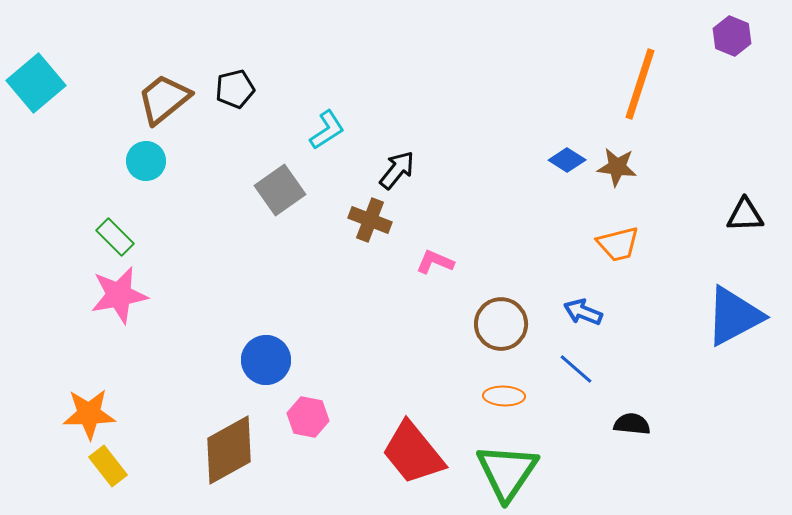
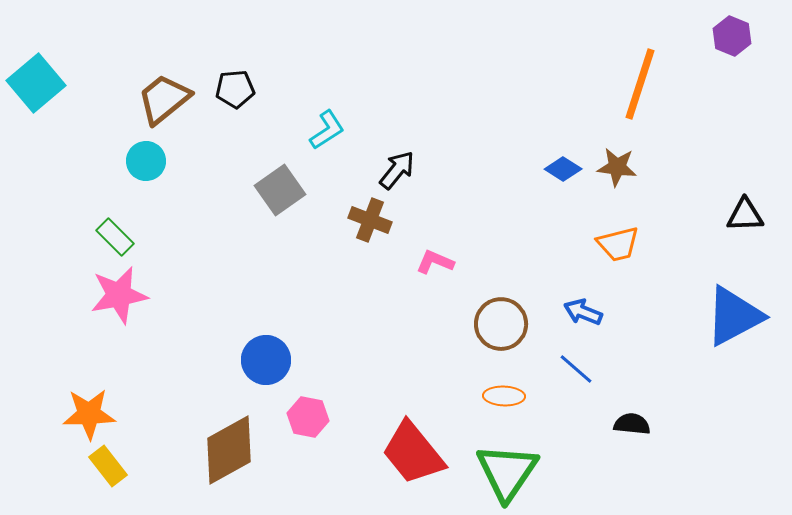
black pentagon: rotated 9 degrees clockwise
blue diamond: moved 4 px left, 9 px down
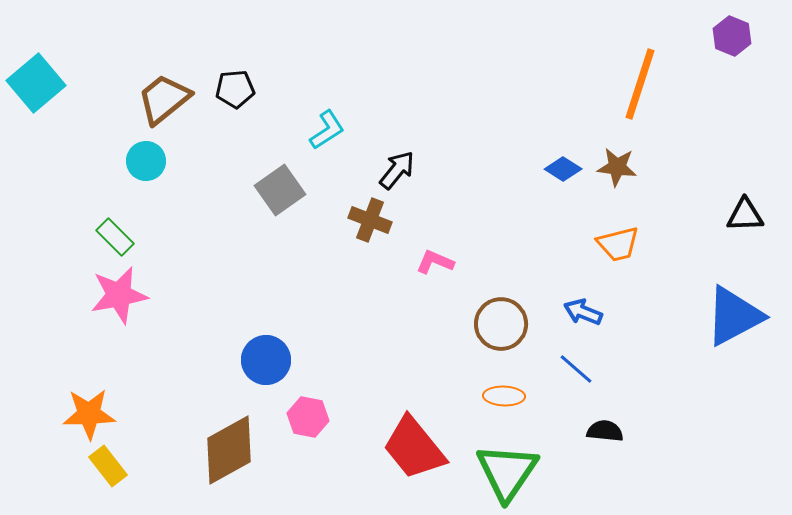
black semicircle: moved 27 px left, 7 px down
red trapezoid: moved 1 px right, 5 px up
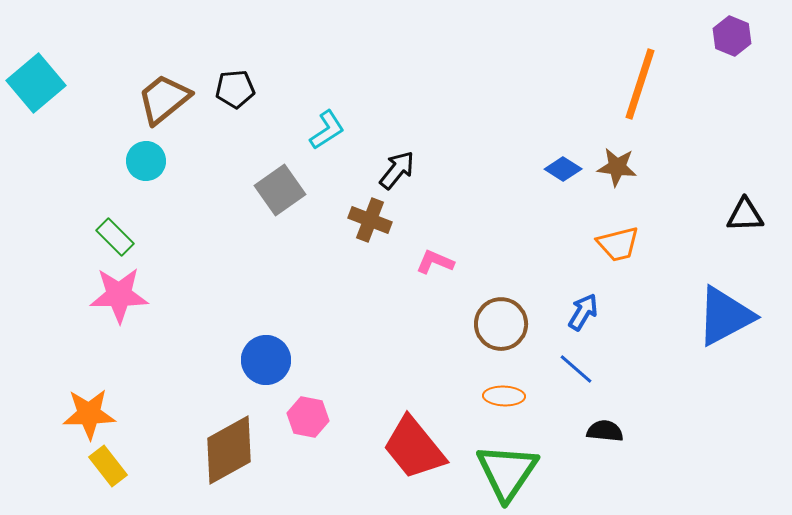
pink star: rotated 10 degrees clockwise
blue arrow: rotated 99 degrees clockwise
blue triangle: moved 9 px left
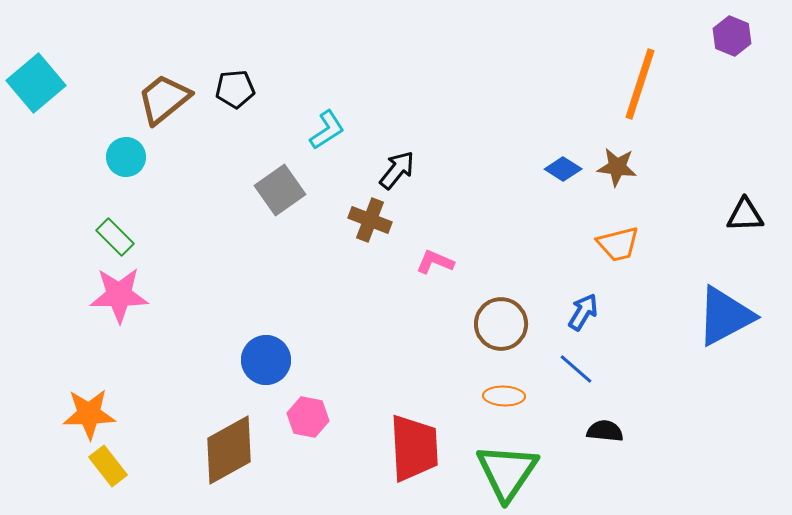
cyan circle: moved 20 px left, 4 px up
red trapezoid: rotated 144 degrees counterclockwise
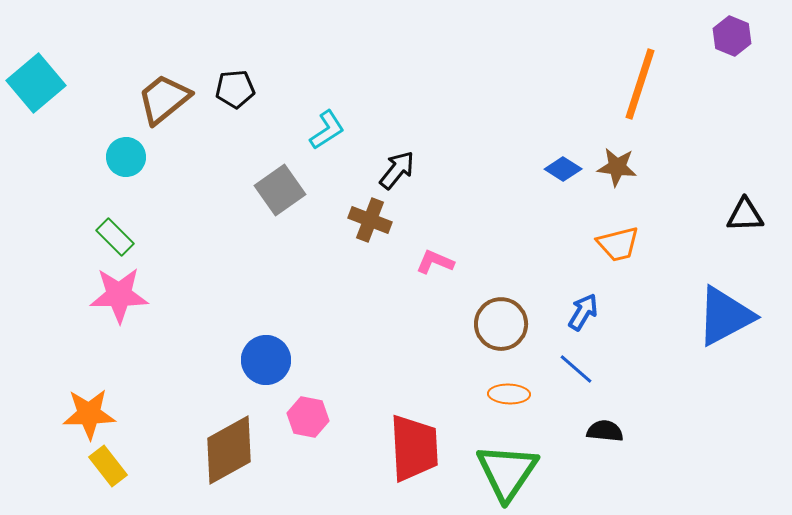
orange ellipse: moved 5 px right, 2 px up
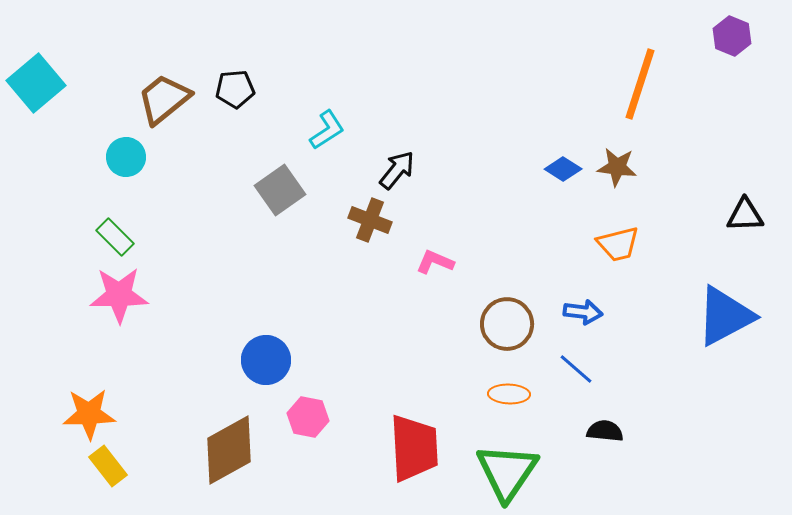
blue arrow: rotated 66 degrees clockwise
brown circle: moved 6 px right
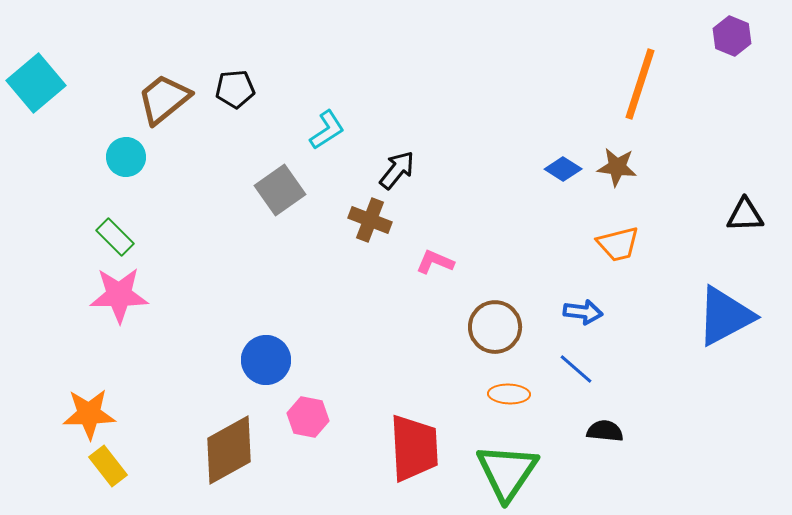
brown circle: moved 12 px left, 3 px down
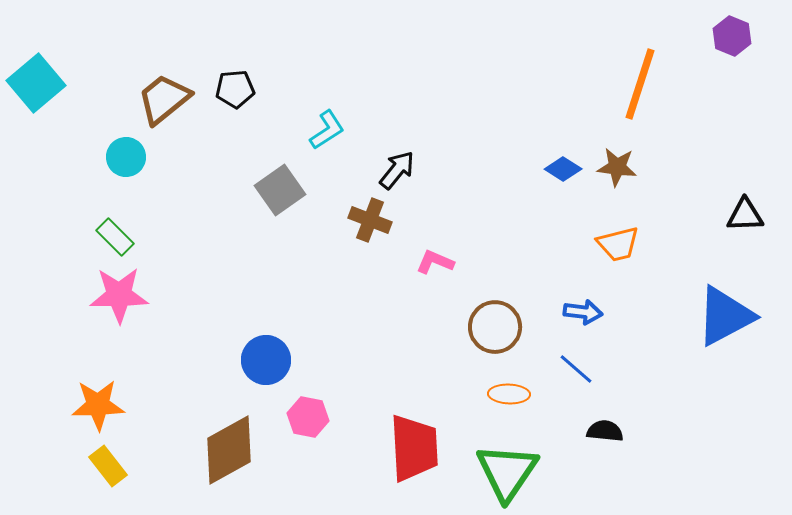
orange star: moved 9 px right, 9 px up
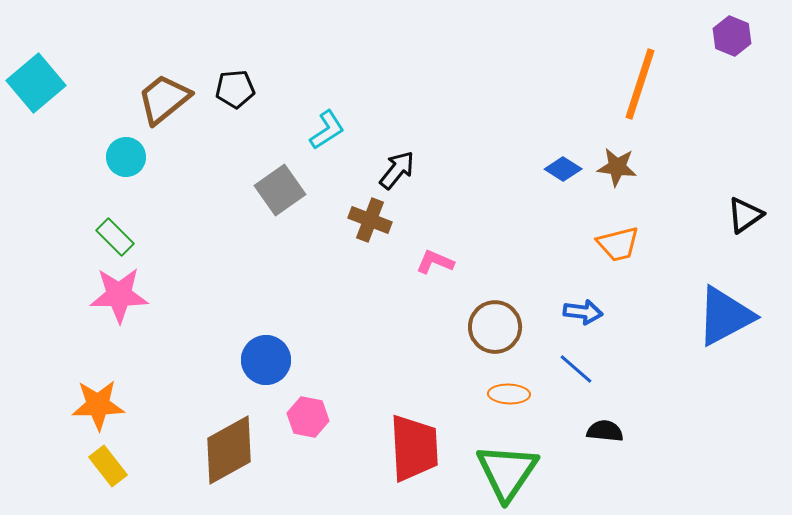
black triangle: rotated 33 degrees counterclockwise
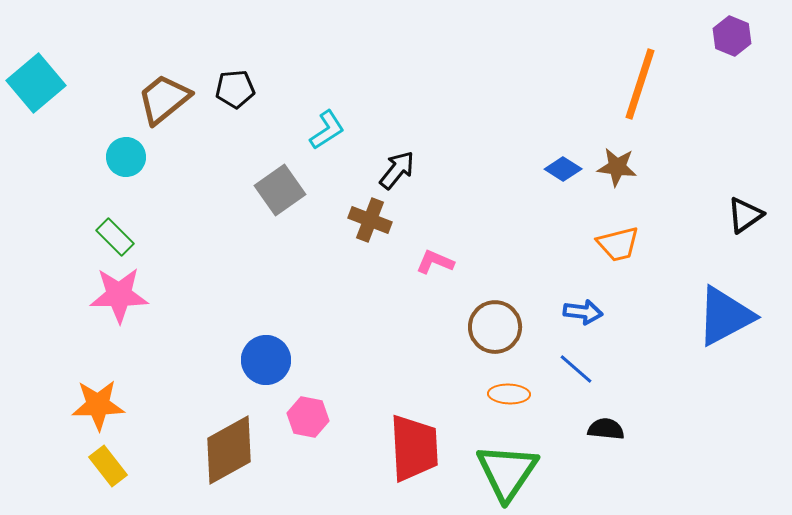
black semicircle: moved 1 px right, 2 px up
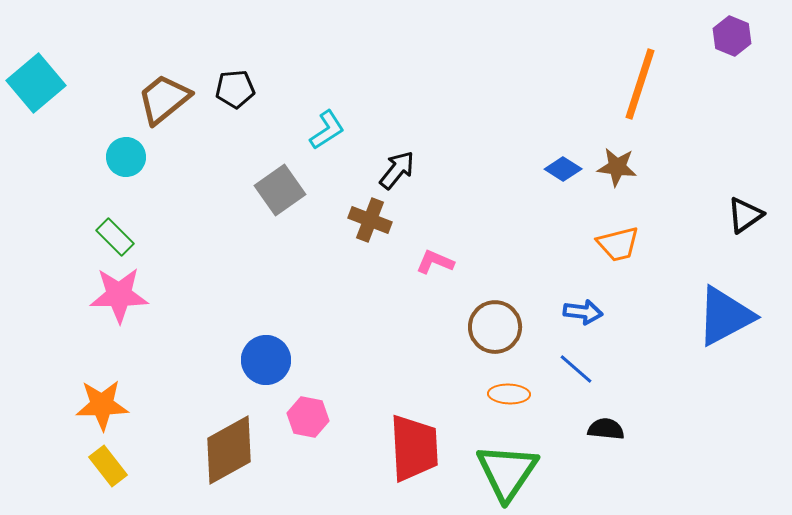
orange star: moved 4 px right
